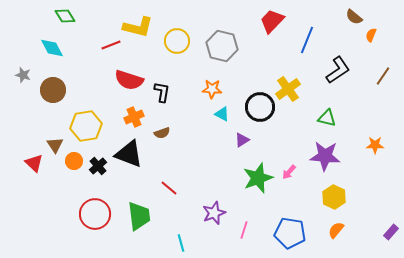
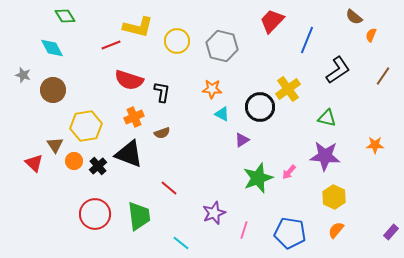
cyan line at (181, 243): rotated 36 degrees counterclockwise
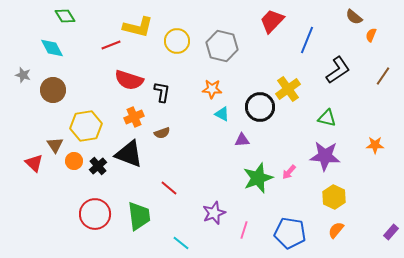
purple triangle at (242, 140): rotated 28 degrees clockwise
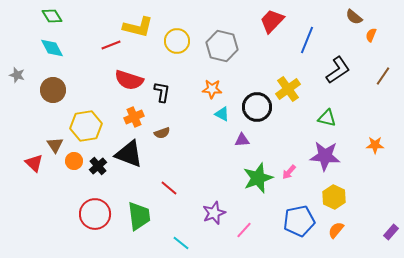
green diamond at (65, 16): moved 13 px left
gray star at (23, 75): moved 6 px left
black circle at (260, 107): moved 3 px left
pink line at (244, 230): rotated 24 degrees clockwise
blue pentagon at (290, 233): moved 9 px right, 12 px up; rotated 20 degrees counterclockwise
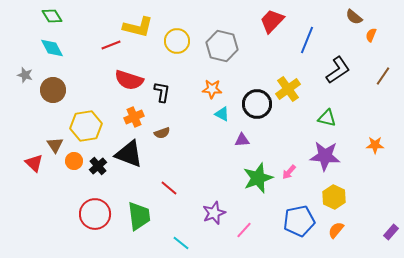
gray star at (17, 75): moved 8 px right
black circle at (257, 107): moved 3 px up
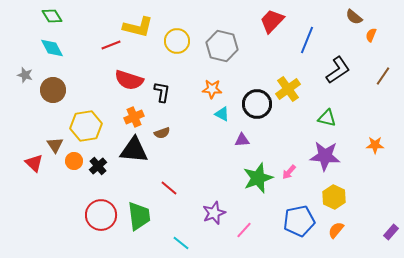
black triangle at (129, 154): moved 5 px right, 4 px up; rotated 16 degrees counterclockwise
red circle at (95, 214): moved 6 px right, 1 px down
